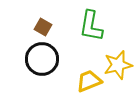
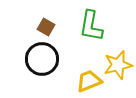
brown square: moved 3 px right
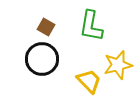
yellow trapezoid: rotated 68 degrees clockwise
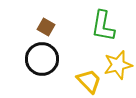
green L-shape: moved 12 px right
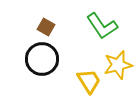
green L-shape: moved 1 px left; rotated 44 degrees counterclockwise
yellow trapezoid: rotated 12 degrees clockwise
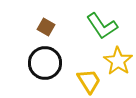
black circle: moved 3 px right, 4 px down
yellow star: moved 4 px up; rotated 24 degrees counterclockwise
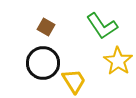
black circle: moved 2 px left
yellow trapezoid: moved 15 px left
